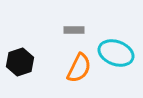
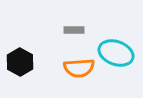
black hexagon: rotated 12 degrees counterclockwise
orange semicircle: rotated 60 degrees clockwise
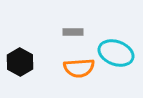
gray rectangle: moved 1 px left, 2 px down
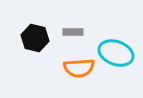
black hexagon: moved 15 px right, 24 px up; rotated 16 degrees counterclockwise
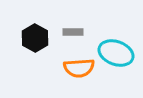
black hexagon: rotated 16 degrees clockwise
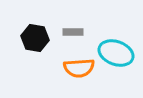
black hexagon: rotated 20 degrees counterclockwise
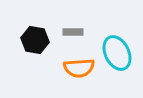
black hexagon: moved 2 px down
cyan ellipse: moved 1 px right; rotated 44 degrees clockwise
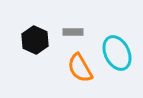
black hexagon: rotated 16 degrees clockwise
orange semicircle: moved 1 px right; rotated 64 degrees clockwise
